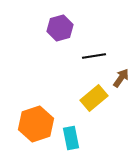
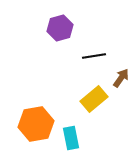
yellow rectangle: moved 1 px down
orange hexagon: rotated 8 degrees clockwise
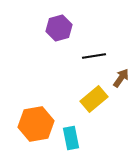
purple hexagon: moved 1 px left
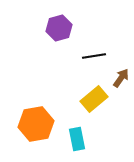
cyan rectangle: moved 6 px right, 1 px down
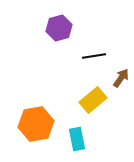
yellow rectangle: moved 1 px left, 1 px down
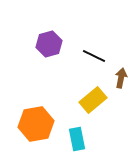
purple hexagon: moved 10 px left, 16 px down
black line: rotated 35 degrees clockwise
brown arrow: rotated 24 degrees counterclockwise
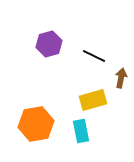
yellow rectangle: rotated 24 degrees clockwise
cyan rectangle: moved 4 px right, 8 px up
